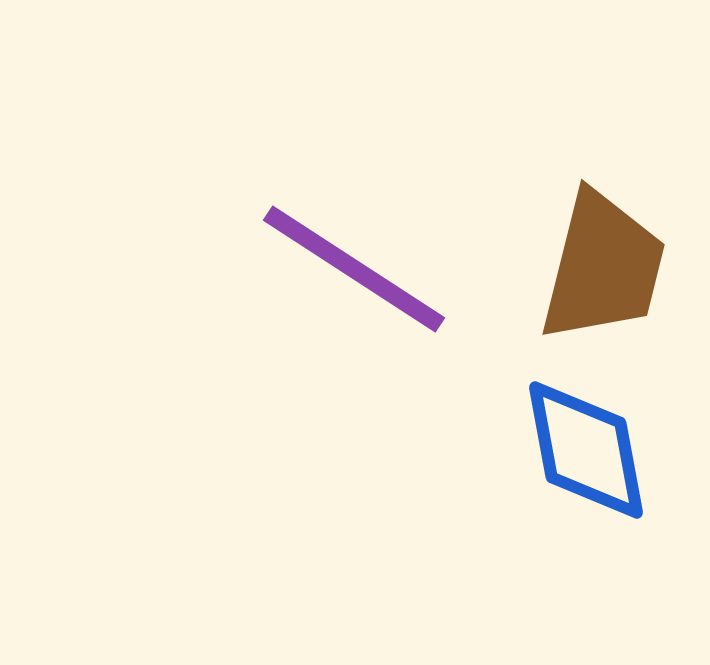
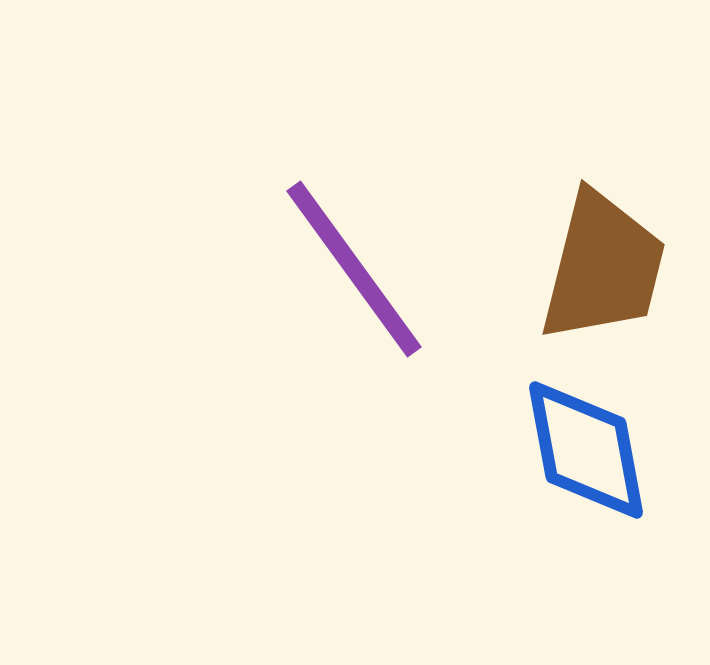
purple line: rotated 21 degrees clockwise
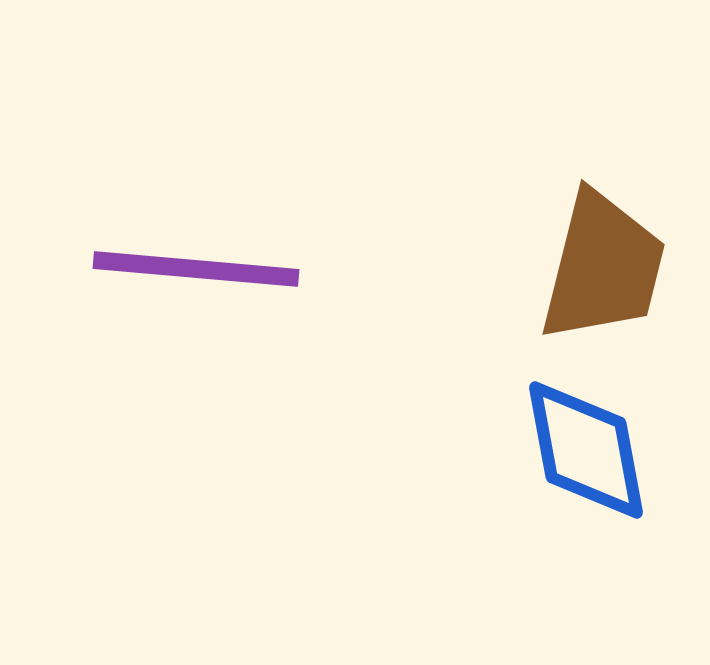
purple line: moved 158 px left; rotated 49 degrees counterclockwise
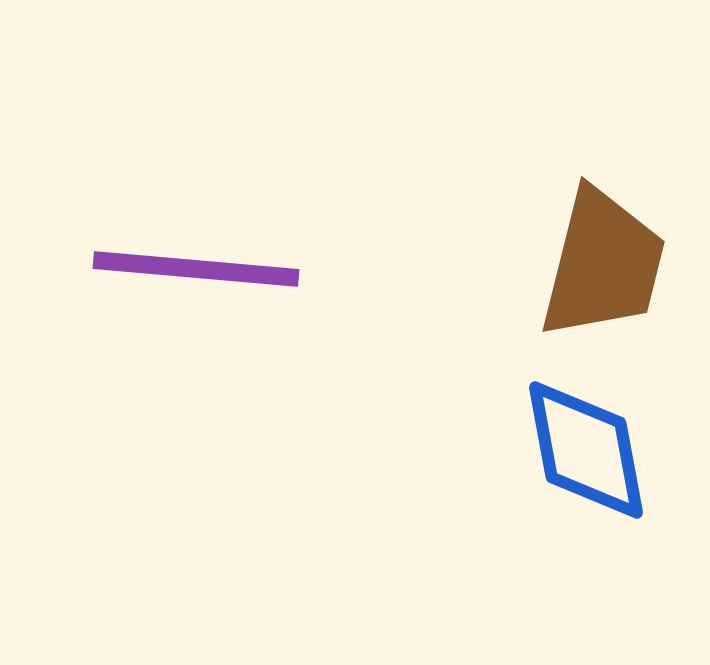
brown trapezoid: moved 3 px up
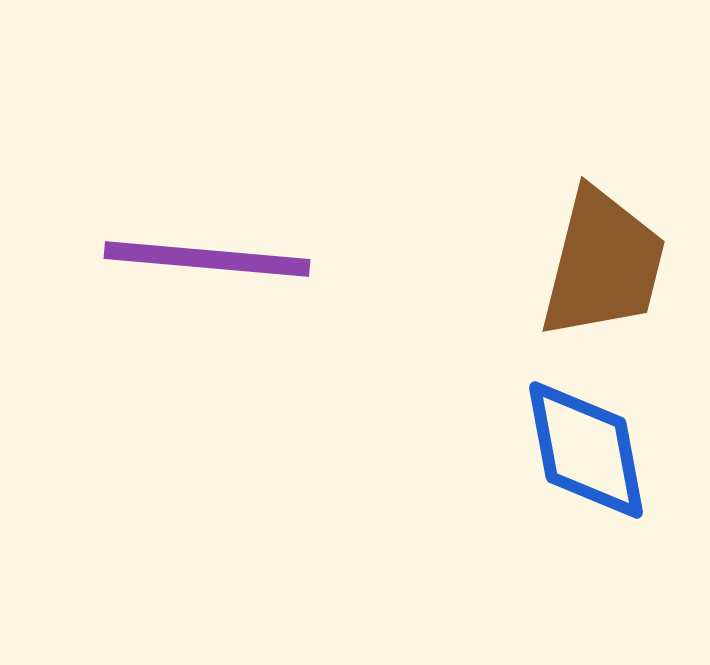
purple line: moved 11 px right, 10 px up
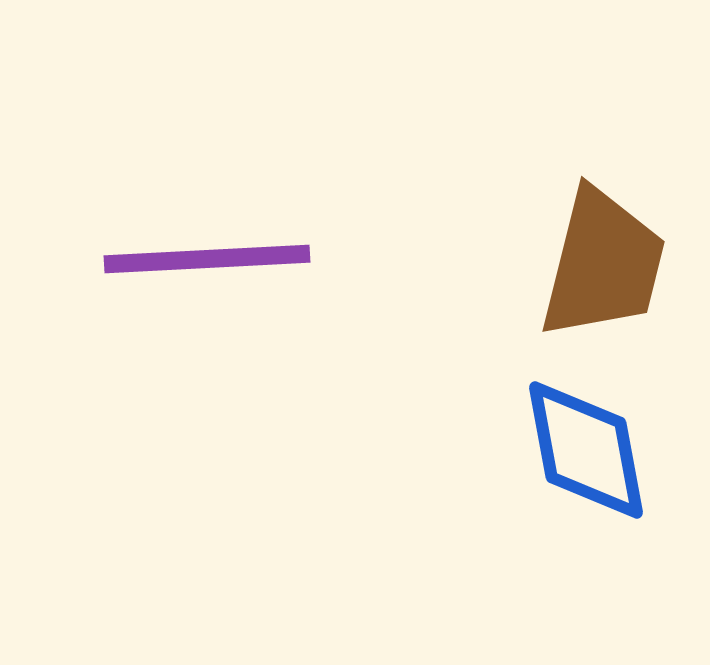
purple line: rotated 8 degrees counterclockwise
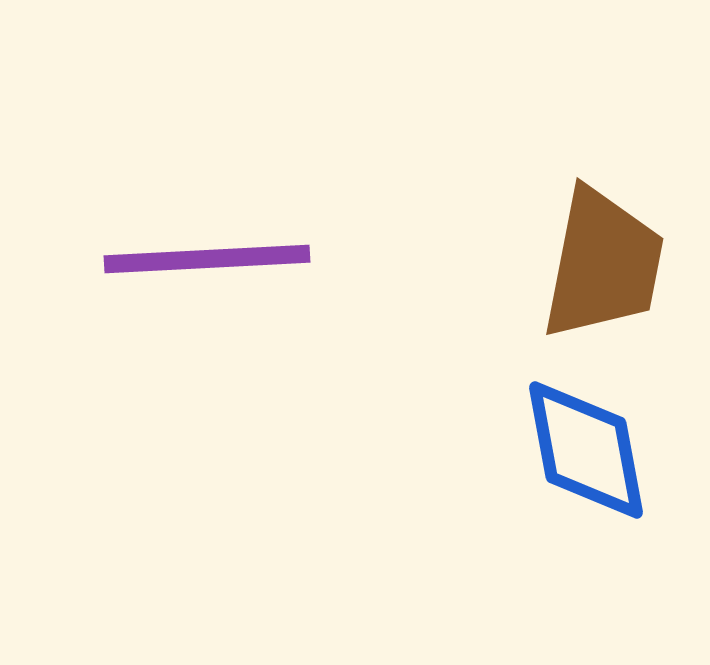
brown trapezoid: rotated 3 degrees counterclockwise
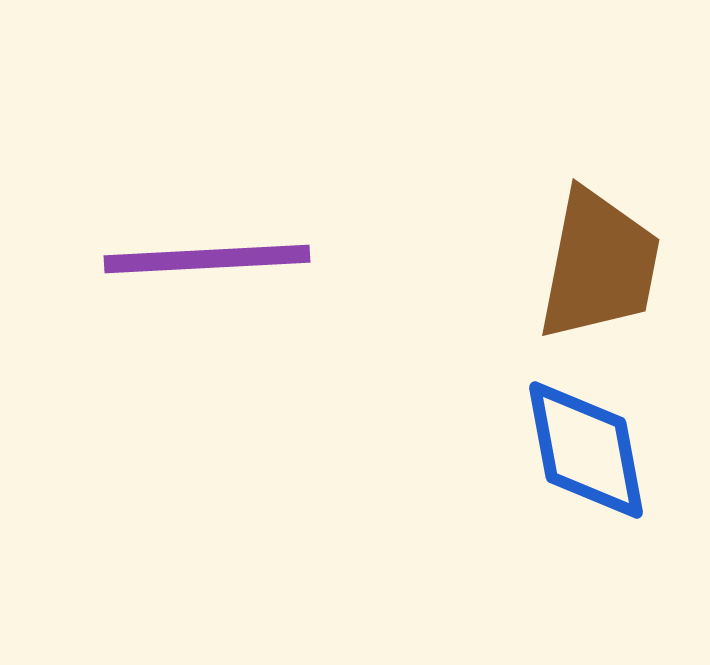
brown trapezoid: moved 4 px left, 1 px down
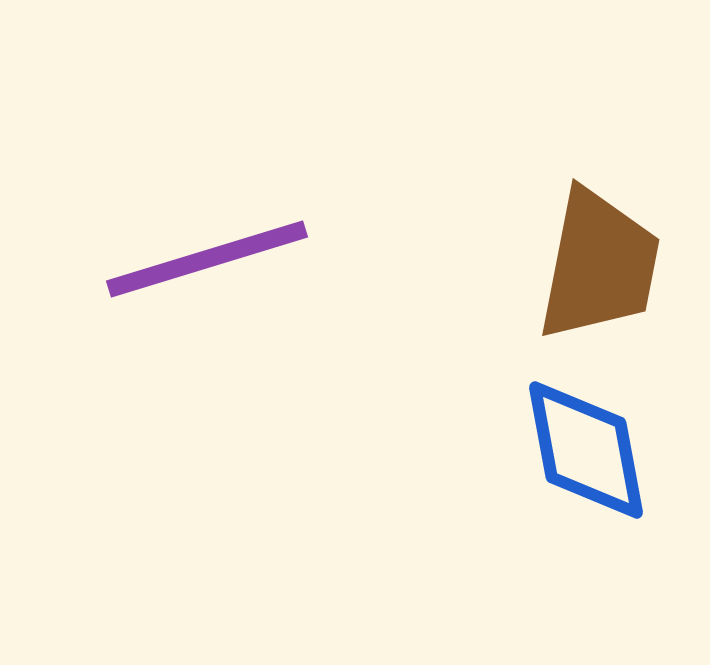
purple line: rotated 14 degrees counterclockwise
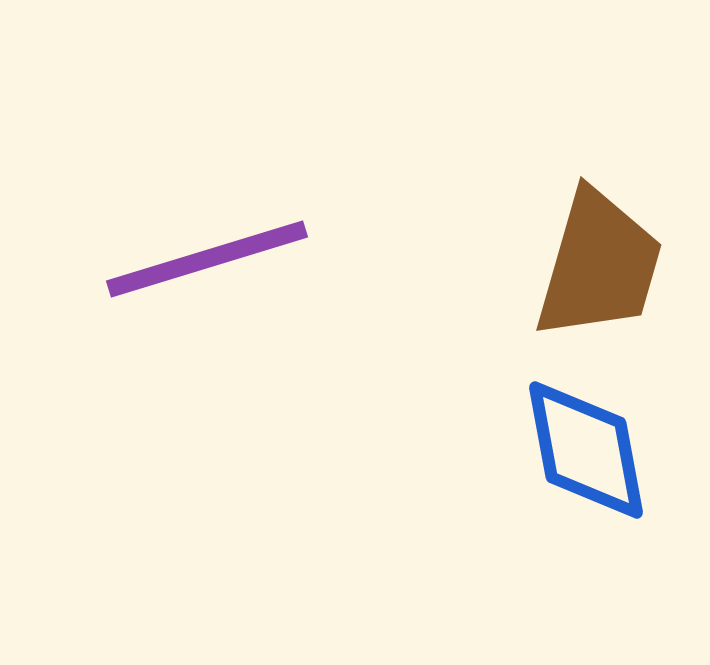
brown trapezoid: rotated 5 degrees clockwise
